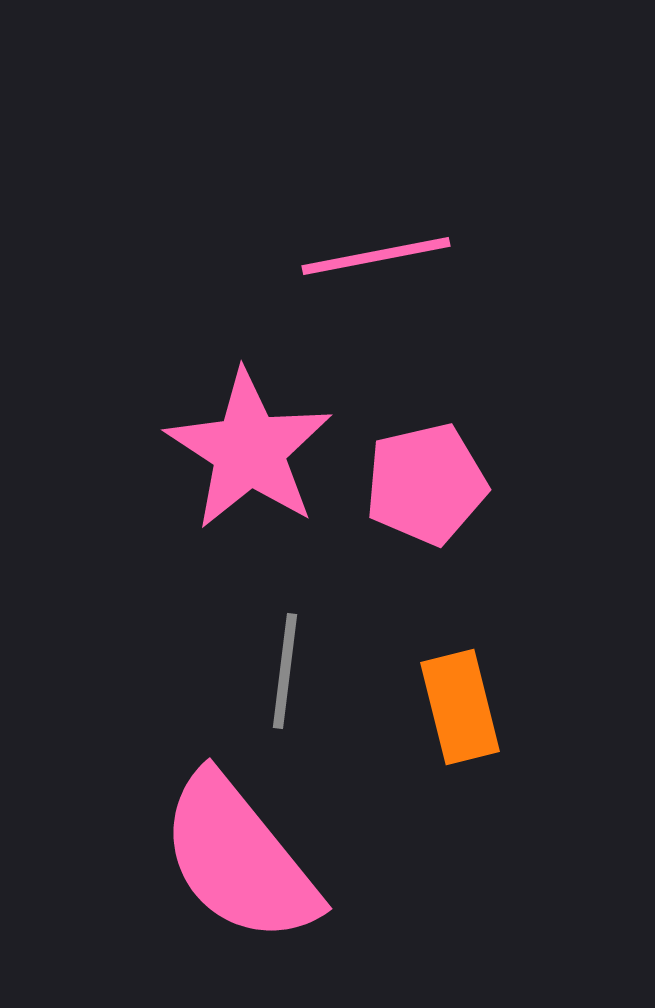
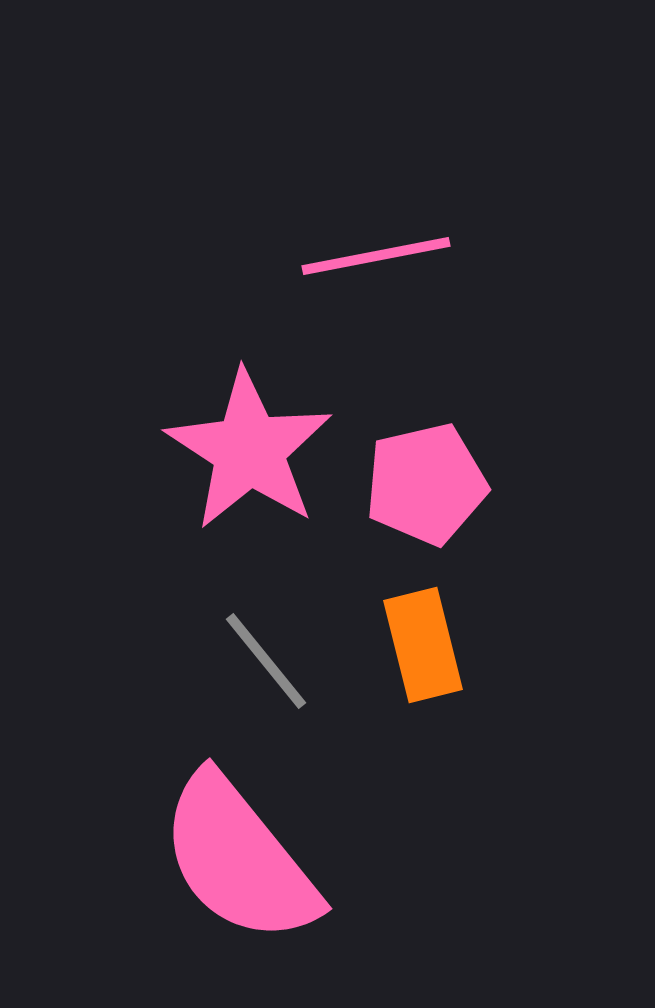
gray line: moved 19 px left, 10 px up; rotated 46 degrees counterclockwise
orange rectangle: moved 37 px left, 62 px up
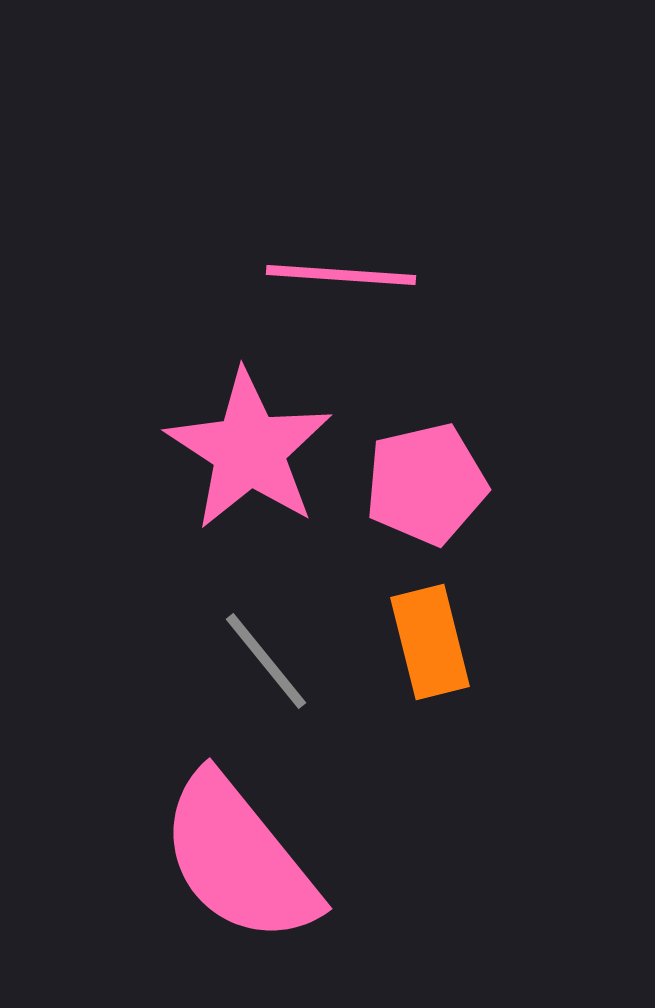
pink line: moved 35 px left, 19 px down; rotated 15 degrees clockwise
orange rectangle: moved 7 px right, 3 px up
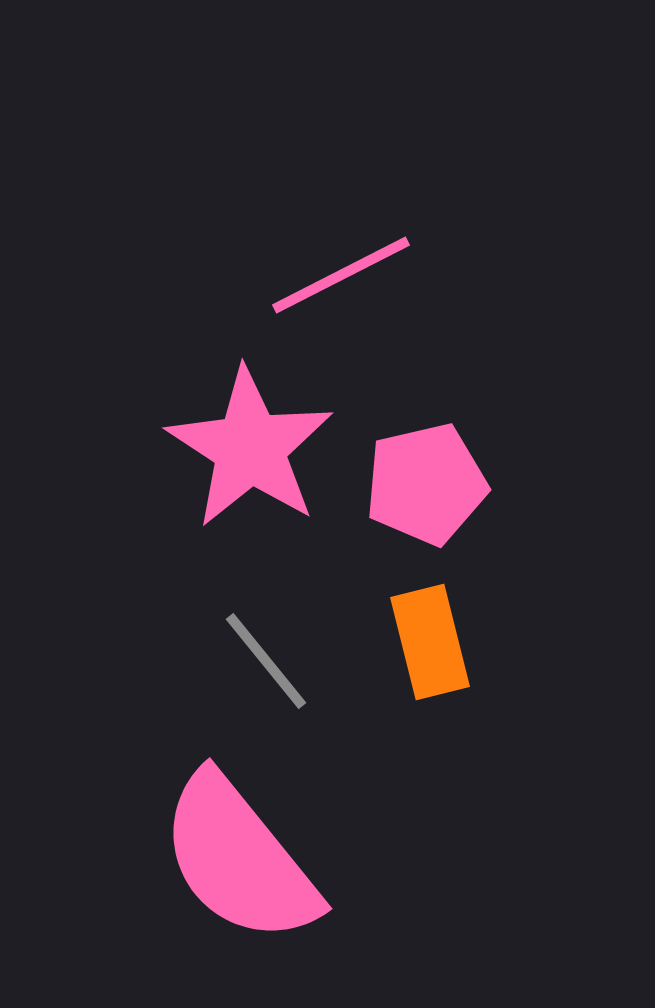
pink line: rotated 31 degrees counterclockwise
pink star: moved 1 px right, 2 px up
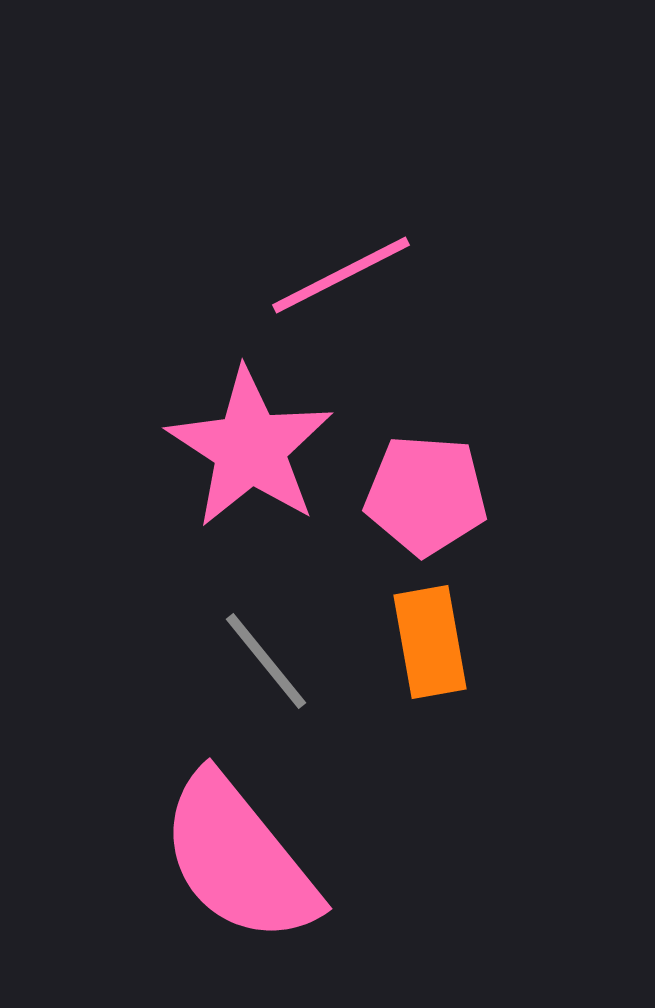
pink pentagon: moved 11 px down; rotated 17 degrees clockwise
orange rectangle: rotated 4 degrees clockwise
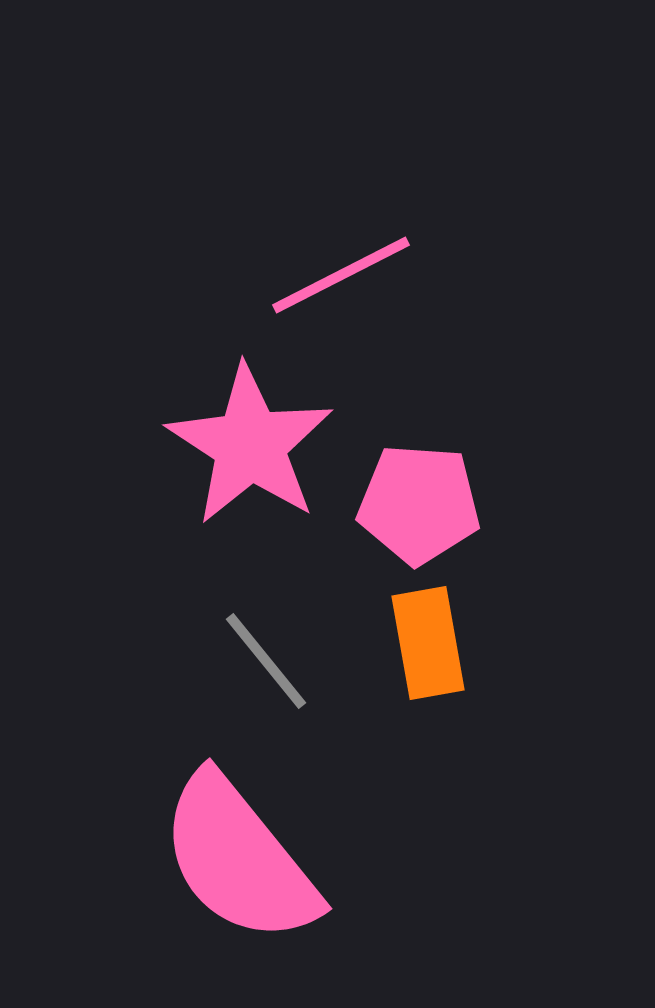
pink star: moved 3 px up
pink pentagon: moved 7 px left, 9 px down
orange rectangle: moved 2 px left, 1 px down
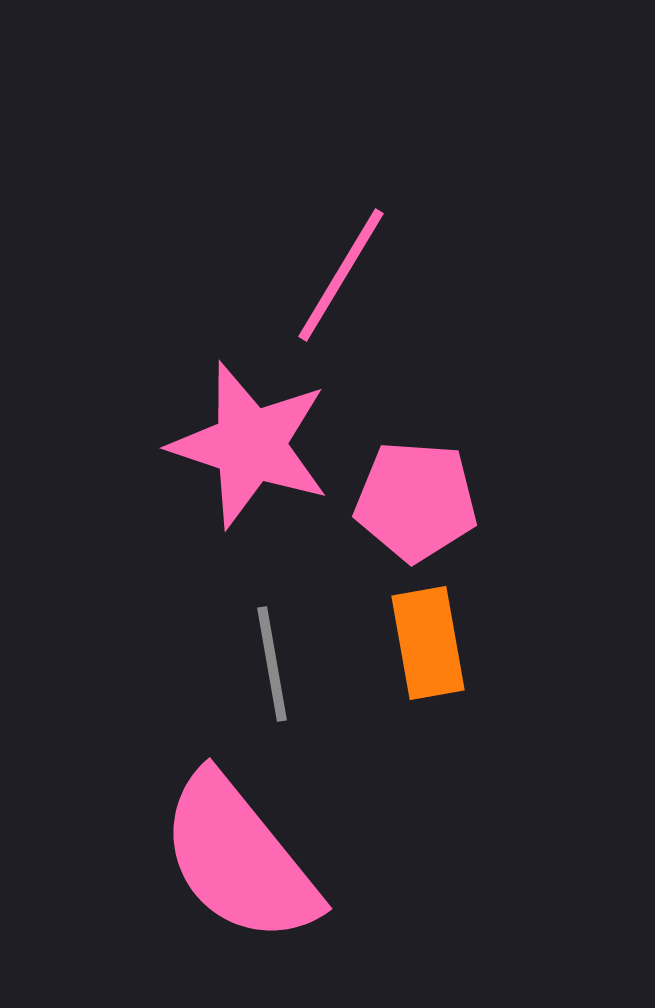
pink line: rotated 32 degrees counterclockwise
pink star: rotated 15 degrees counterclockwise
pink pentagon: moved 3 px left, 3 px up
gray line: moved 6 px right, 3 px down; rotated 29 degrees clockwise
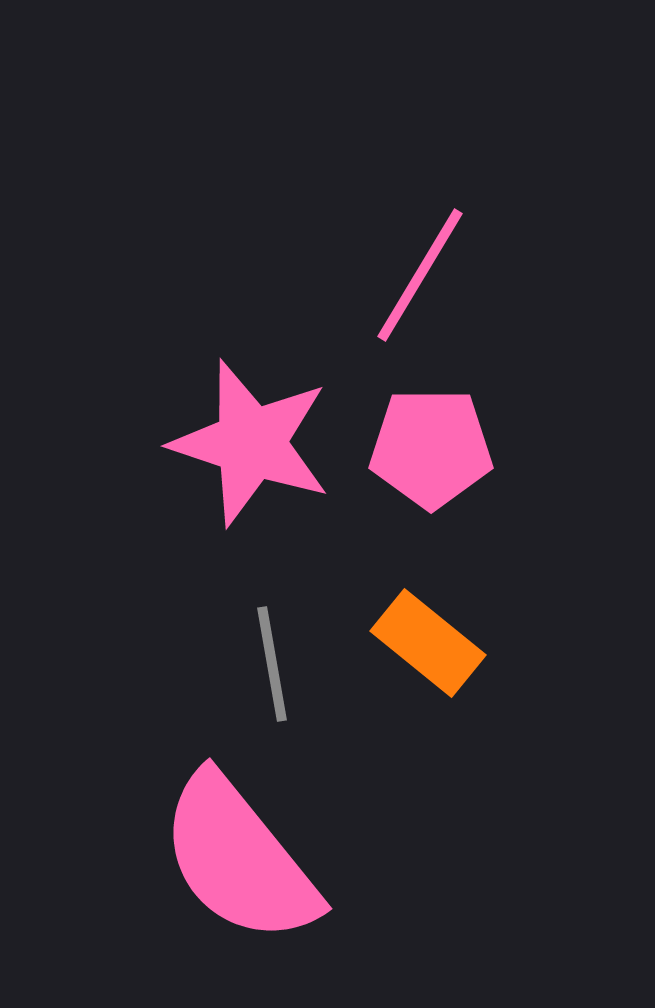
pink line: moved 79 px right
pink star: moved 1 px right, 2 px up
pink pentagon: moved 15 px right, 53 px up; rotated 4 degrees counterclockwise
orange rectangle: rotated 41 degrees counterclockwise
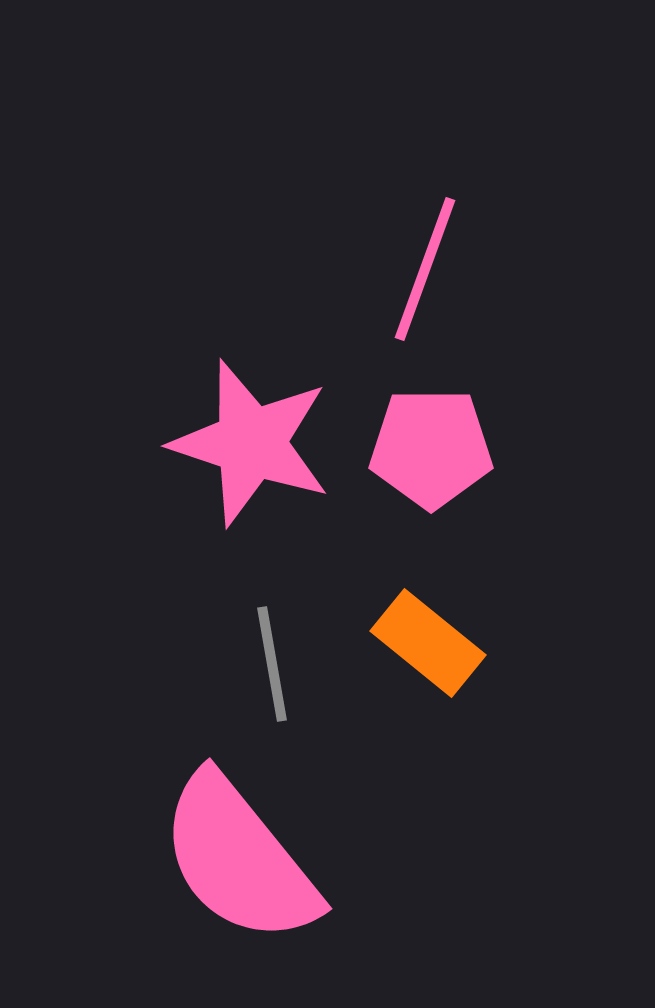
pink line: moved 5 px right, 6 px up; rotated 11 degrees counterclockwise
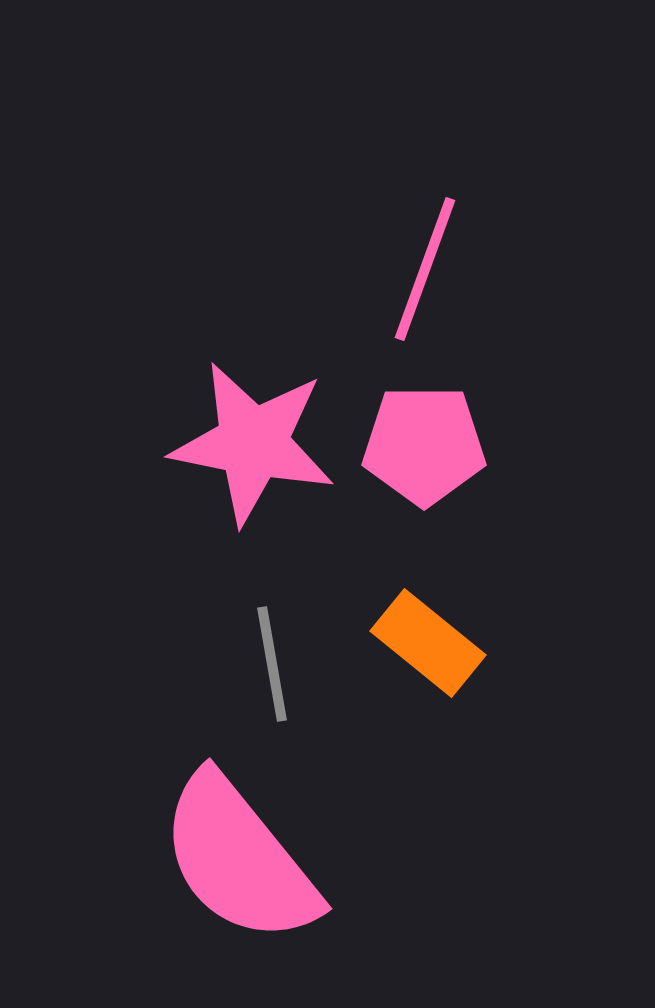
pink star: moved 2 px right; rotated 7 degrees counterclockwise
pink pentagon: moved 7 px left, 3 px up
